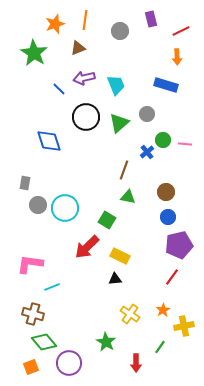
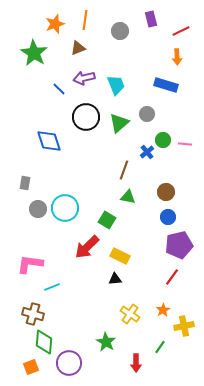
gray circle at (38, 205): moved 4 px down
green diamond at (44, 342): rotated 45 degrees clockwise
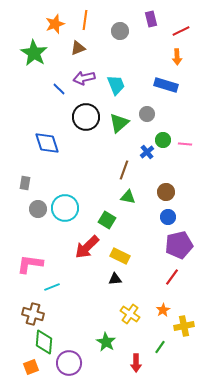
blue diamond at (49, 141): moved 2 px left, 2 px down
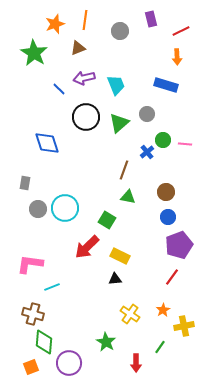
purple pentagon at (179, 245): rotated 8 degrees counterclockwise
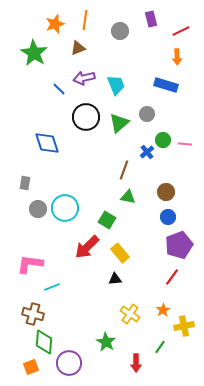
yellow rectangle at (120, 256): moved 3 px up; rotated 24 degrees clockwise
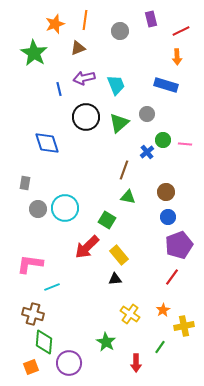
blue line at (59, 89): rotated 32 degrees clockwise
yellow rectangle at (120, 253): moved 1 px left, 2 px down
